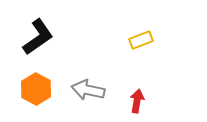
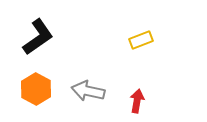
gray arrow: moved 1 px down
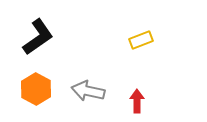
red arrow: rotated 10 degrees counterclockwise
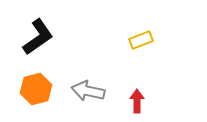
orange hexagon: rotated 16 degrees clockwise
